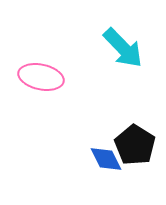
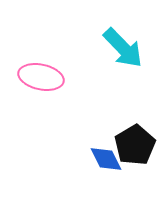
black pentagon: rotated 9 degrees clockwise
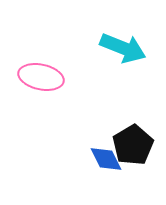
cyan arrow: rotated 24 degrees counterclockwise
black pentagon: moved 2 px left
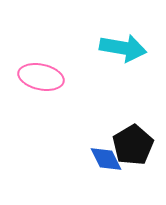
cyan arrow: rotated 12 degrees counterclockwise
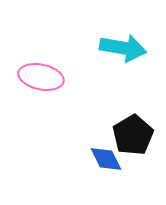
black pentagon: moved 10 px up
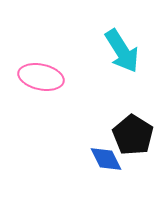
cyan arrow: moved 1 px left, 3 px down; rotated 48 degrees clockwise
black pentagon: rotated 9 degrees counterclockwise
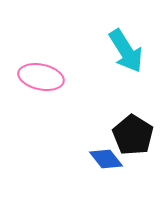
cyan arrow: moved 4 px right
blue diamond: rotated 12 degrees counterclockwise
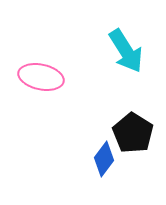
black pentagon: moved 2 px up
blue diamond: moved 2 px left; rotated 76 degrees clockwise
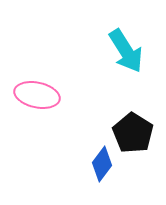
pink ellipse: moved 4 px left, 18 px down
blue diamond: moved 2 px left, 5 px down
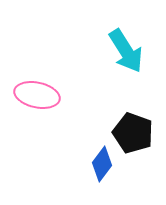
black pentagon: rotated 12 degrees counterclockwise
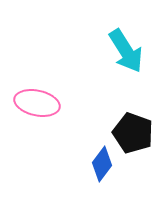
pink ellipse: moved 8 px down
